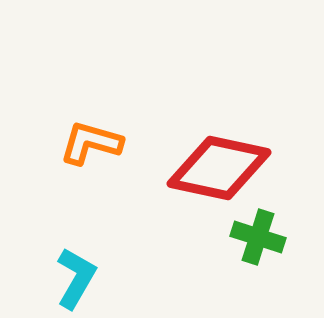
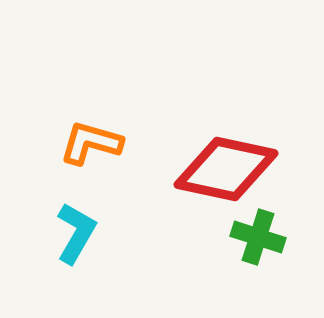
red diamond: moved 7 px right, 1 px down
cyan L-shape: moved 45 px up
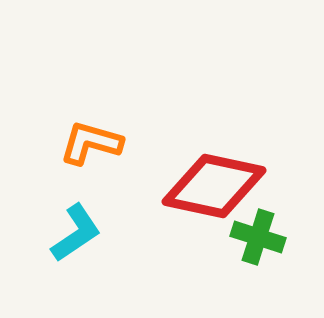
red diamond: moved 12 px left, 17 px down
cyan L-shape: rotated 26 degrees clockwise
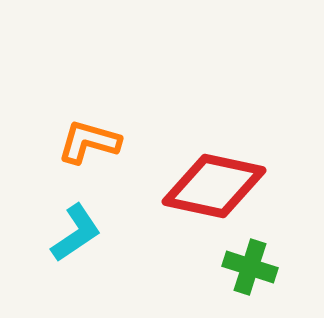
orange L-shape: moved 2 px left, 1 px up
green cross: moved 8 px left, 30 px down
